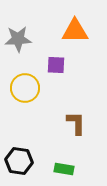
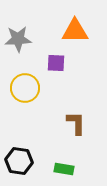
purple square: moved 2 px up
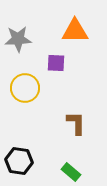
green rectangle: moved 7 px right, 3 px down; rotated 30 degrees clockwise
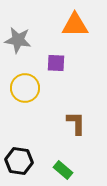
orange triangle: moved 6 px up
gray star: moved 1 px down; rotated 12 degrees clockwise
green rectangle: moved 8 px left, 2 px up
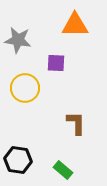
black hexagon: moved 1 px left, 1 px up
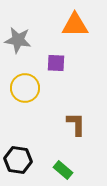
brown L-shape: moved 1 px down
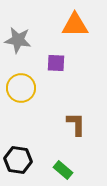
yellow circle: moved 4 px left
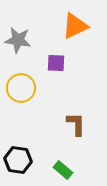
orange triangle: moved 1 px down; rotated 24 degrees counterclockwise
